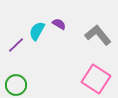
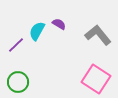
green circle: moved 2 px right, 3 px up
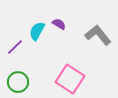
purple line: moved 1 px left, 2 px down
pink square: moved 26 px left
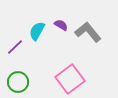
purple semicircle: moved 2 px right, 1 px down
gray L-shape: moved 10 px left, 3 px up
pink square: rotated 20 degrees clockwise
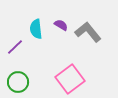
cyan semicircle: moved 1 px left, 2 px up; rotated 36 degrees counterclockwise
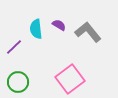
purple semicircle: moved 2 px left
purple line: moved 1 px left
